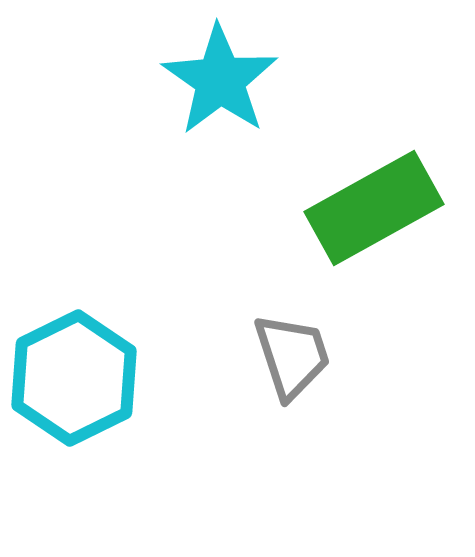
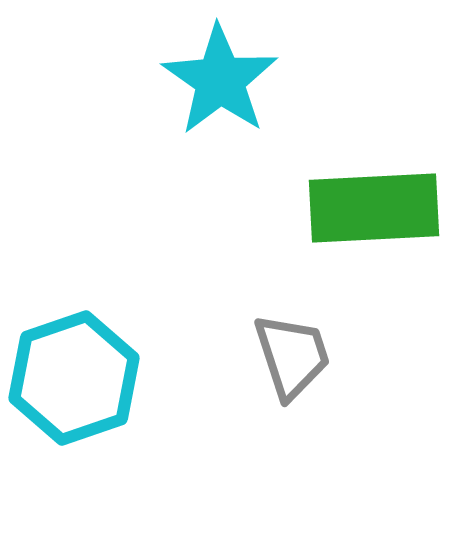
green rectangle: rotated 26 degrees clockwise
cyan hexagon: rotated 7 degrees clockwise
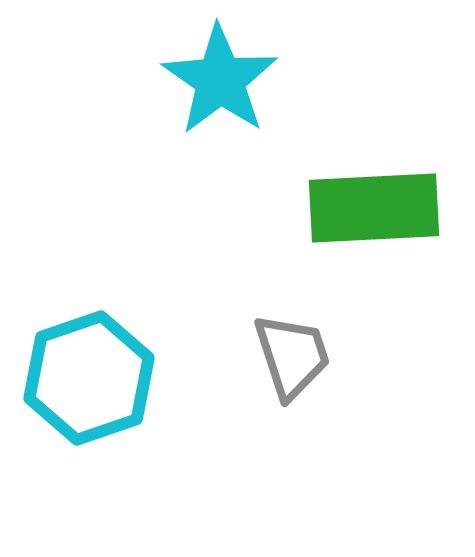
cyan hexagon: moved 15 px right
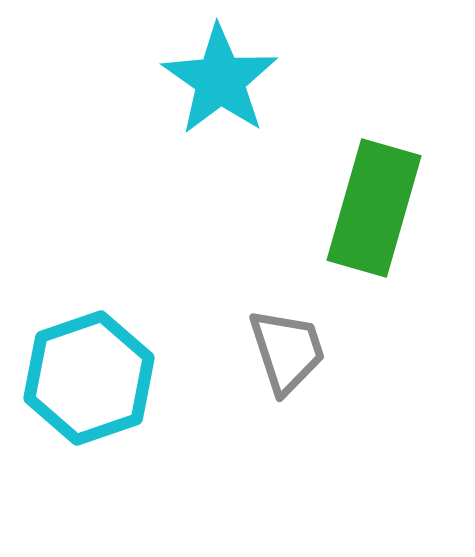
green rectangle: rotated 71 degrees counterclockwise
gray trapezoid: moved 5 px left, 5 px up
